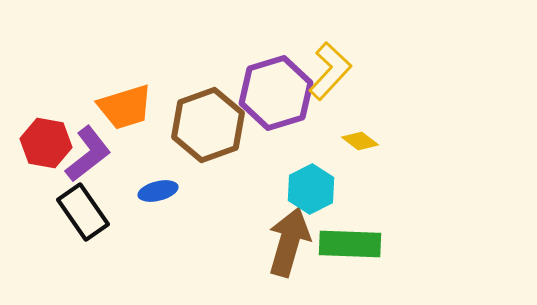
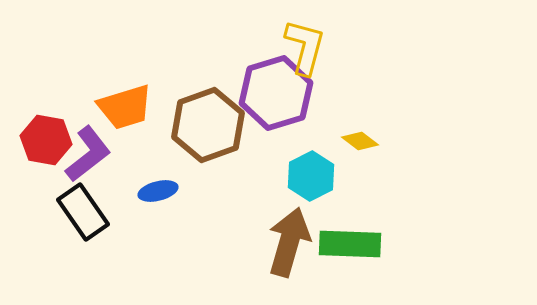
yellow L-shape: moved 25 px left, 24 px up; rotated 28 degrees counterclockwise
red hexagon: moved 3 px up
cyan hexagon: moved 13 px up
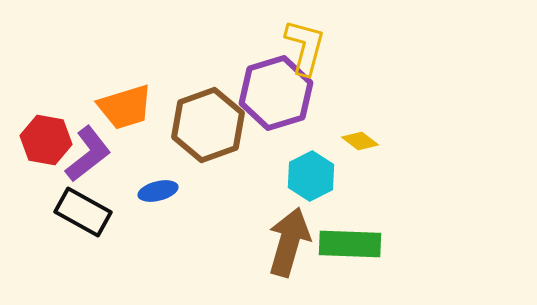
black rectangle: rotated 26 degrees counterclockwise
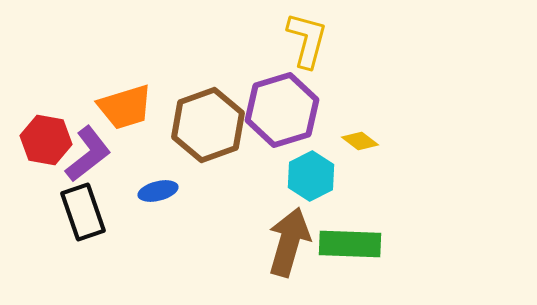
yellow L-shape: moved 2 px right, 7 px up
purple hexagon: moved 6 px right, 17 px down
black rectangle: rotated 42 degrees clockwise
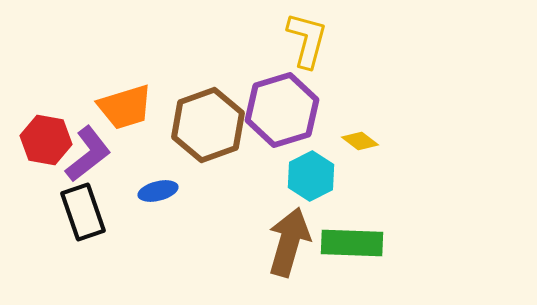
green rectangle: moved 2 px right, 1 px up
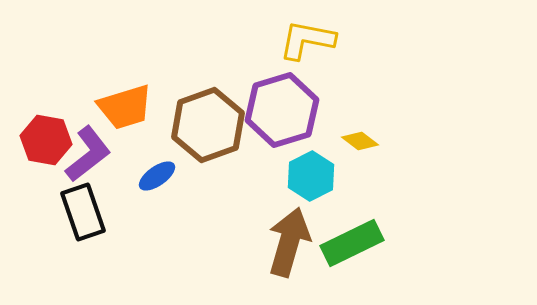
yellow L-shape: rotated 94 degrees counterclockwise
blue ellipse: moved 1 px left, 15 px up; rotated 21 degrees counterclockwise
green rectangle: rotated 28 degrees counterclockwise
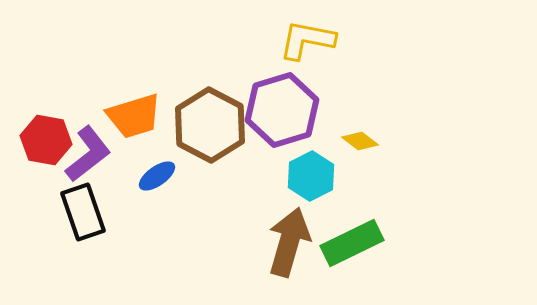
orange trapezoid: moved 9 px right, 9 px down
brown hexagon: moved 2 px right; rotated 12 degrees counterclockwise
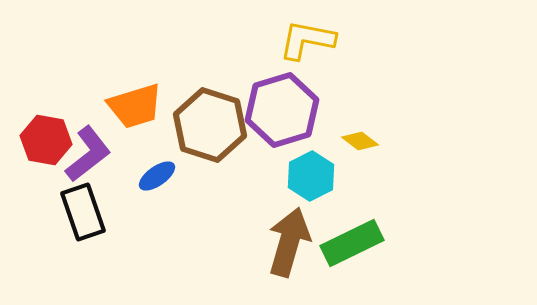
orange trapezoid: moved 1 px right, 10 px up
brown hexagon: rotated 10 degrees counterclockwise
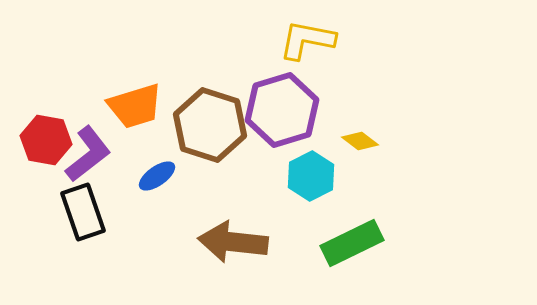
brown arrow: moved 56 px left; rotated 100 degrees counterclockwise
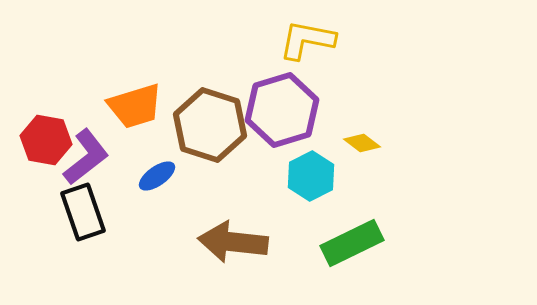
yellow diamond: moved 2 px right, 2 px down
purple L-shape: moved 2 px left, 3 px down
